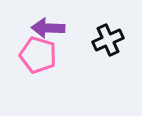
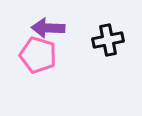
black cross: rotated 12 degrees clockwise
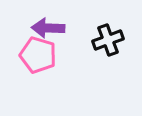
black cross: rotated 8 degrees counterclockwise
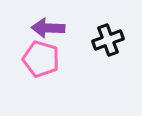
pink pentagon: moved 3 px right, 4 px down
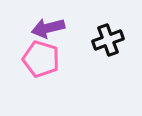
purple arrow: rotated 16 degrees counterclockwise
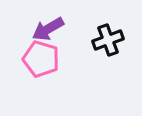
purple arrow: moved 1 px down; rotated 16 degrees counterclockwise
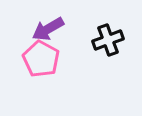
pink pentagon: rotated 12 degrees clockwise
